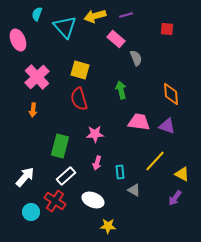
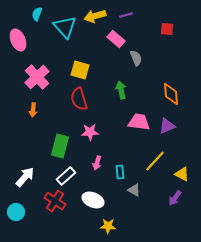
purple triangle: rotated 42 degrees counterclockwise
pink star: moved 5 px left, 2 px up
cyan circle: moved 15 px left
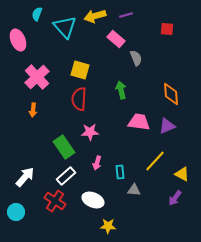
red semicircle: rotated 20 degrees clockwise
green rectangle: moved 4 px right, 1 px down; rotated 50 degrees counterclockwise
gray triangle: rotated 24 degrees counterclockwise
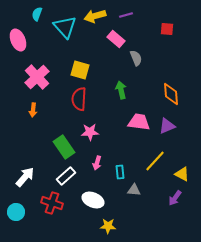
red cross: moved 3 px left, 2 px down; rotated 15 degrees counterclockwise
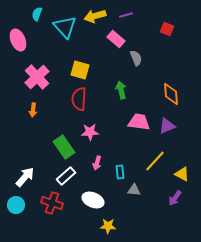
red square: rotated 16 degrees clockwise
cyan circle: moved 7 px up
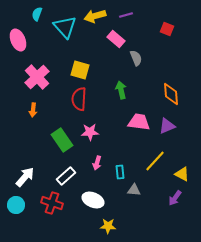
green rectangle: moved 2 px left, 7 px up
